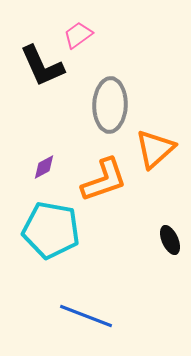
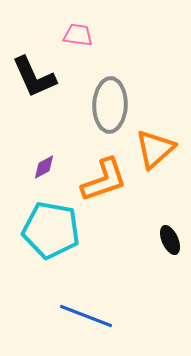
pink trapezoid: rotated 44 degrees clockwise
black L-shape: moved 8 px left, 11 px down
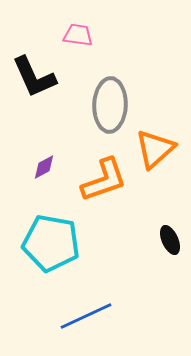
cyan pentagon: moved 13 px down
blue line: rotated 46 degrees counterclockwise
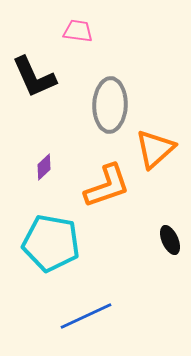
pink trapezoid: moved 4 px up
purple diamond: rotated 16 degrees counterclockwise
orange L-shape: moved 3 px right, 6 px down
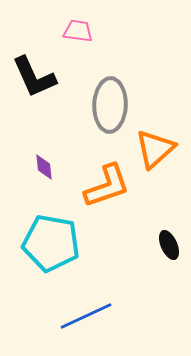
purple diamond: rotated 52 degrees counterclockwise
black ellipse: moved 1 px left, 5 px down
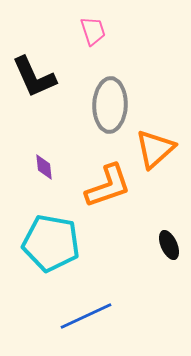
pink trapezoid: moved 15 px right; rotated 64 degrees clockwise
orange L-shape: moved 1 px right
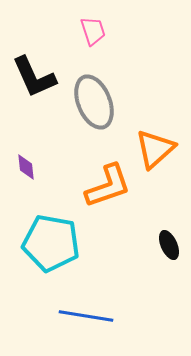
gray ellipse: moved 16 px left, 3 px up; rotated 24 degrees counterclockwise
purple diamond: moved 18 px left
blue line: rotated 34 degrees clockwise
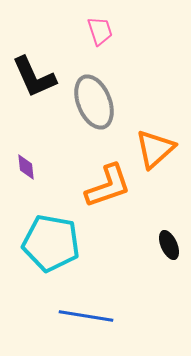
pink trapezoid: moved 7 px right
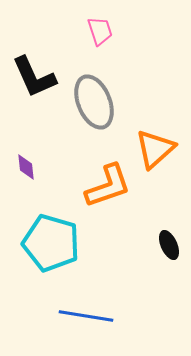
cyan pentagon: rotated 6 degrees clockwise
